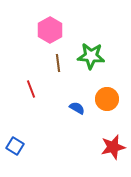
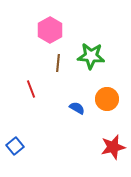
brown line: rotated 12 degrees clockwise
blue square: rotated 18 degrees clockwise
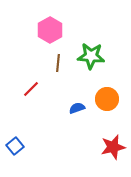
red line: rotated 66 degrees clockwise
blue semicircle: rotated 49 degrees counterclockwise
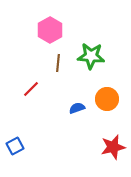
blue square: rotated 12 degrees clockwise
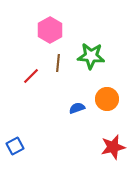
red line: moved 13 px up
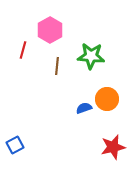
brown line: moved 1 px left, 3 px down
red line: moved 8 px left, 26 px up; rotated 30 degrees counterclockwise
blue semicircle: moved 7 px right
blue square: moved 1 px up
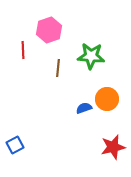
pink hexagon: moved 1 px left; rotated 10 degrees clockwise
red line: rotated 18 degrees counterclockwise
brown line: moved 1 px right, 2 px down
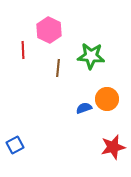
pink hexagon: rotated 15 degrees counterclockwise
